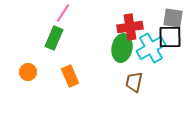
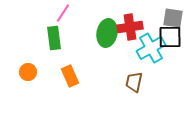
green rectangle: rotated 30 degrees counterclockwise
green ellipse: moved 15 px left, 15 px up
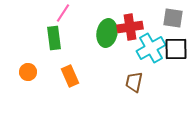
black square: moved 6 px right, 12 px down
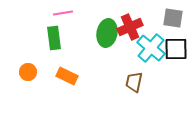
pink line: rotated 48 degrees clockwise
red cross: rotated 15 degrees counterclockwise
cyan cross: rotated 20 degrees counterclockwise
orange rectangle: moved 3 px left; rotated 40 degrees counterclockwise
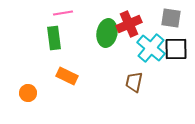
gray square: moved 2 px left
red cross: moved 1 px left, 3 px up
orange circle: moved 21 px down
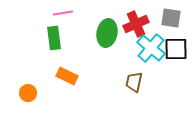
red cross: moved 7 px right
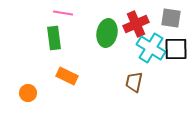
pink line: rotated 18 degrees clockwise
cyan cross: rotated 8 degrees counterclockwise
